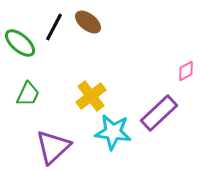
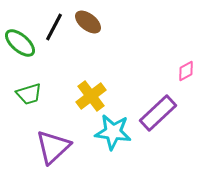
green trapezoid: moved 1 px right; rotated 48 degrees clockwise
purple rectangle: moved 1 px left
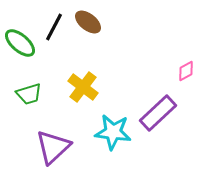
yellow cross: moved 8 px left, 9 px up; rotated 16 degrees counterclockwise
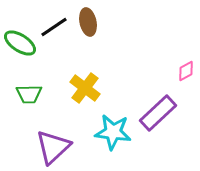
brown ellipse: rotated 40 degrees clockwise
black line: rotated 28 degrees clockwise
green ellipse: rotated 8 degrees counterclockwise
yellow cross: moved 2 px right, 1 px down
green trapezoid: rotated 16 degrees clockwise
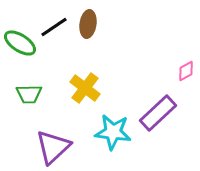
brown ellipse: moved 2 px down; rotated 20 degrees clockwise
